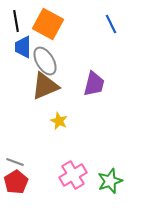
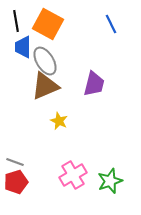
red pentagon: rotated 15 degrees clockwise
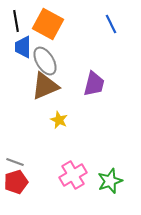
yellow star: moved 1 px up
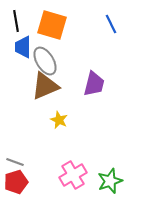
orange square: moved 4 px right, 1 px down; rotated 12 degrees counterclockwise
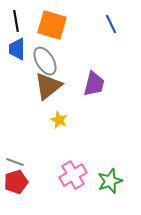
blue trapezoid: moved 6 px left, 2 px down
brown triangle: moved 3 px right; rotated 16 degrees counterclockwise
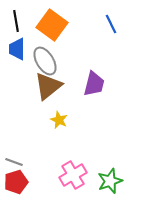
orange square: rotated 20 degrees clockwise
gray line: moved 1 px left
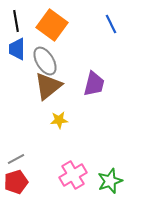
yellow star: rotated 30 degrees counterclockwise
gray line: moved 2 px right, 3 px up; rotated 48 degrees counterclockwise
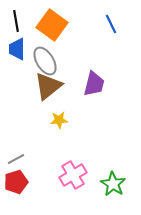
green star: moved 3 px right, 3 px down; rotated 20 degrees counterclockwise
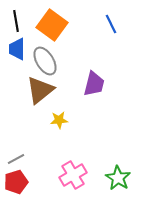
brown triangle: moved 8 px left, 4 px down
green star: moved 5 px right, 6 px up
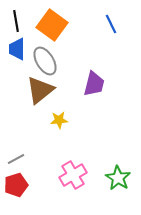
red pentagon: moved 3 px down
